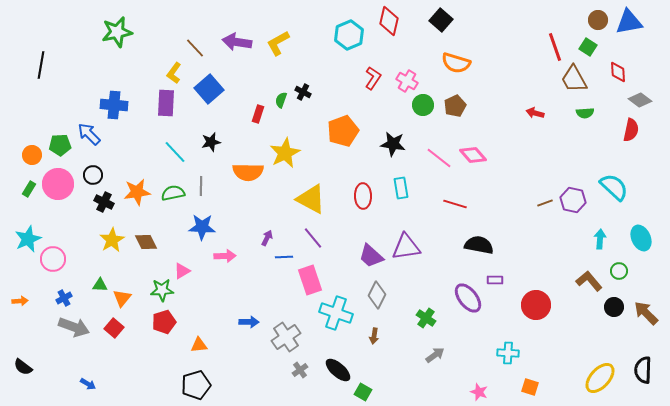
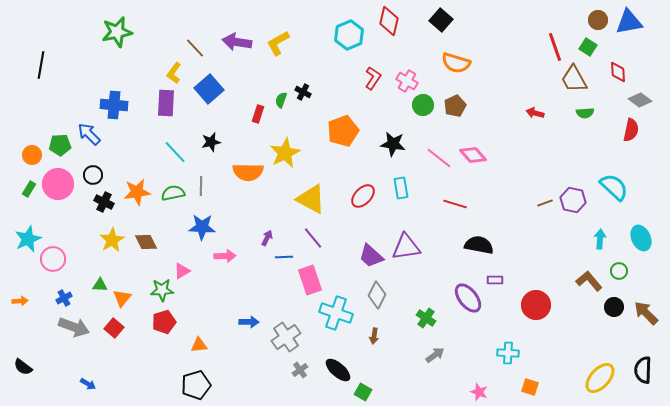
red ellipse at (363, 196): rotated 45 degrees clockwise
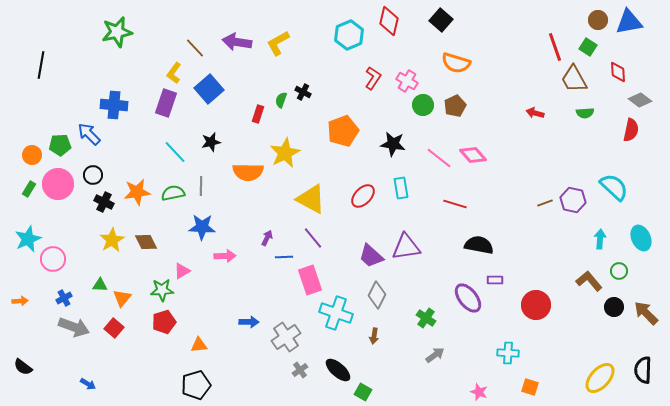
purple rectangle at (166, 103): rotated 16 degrees clockwise
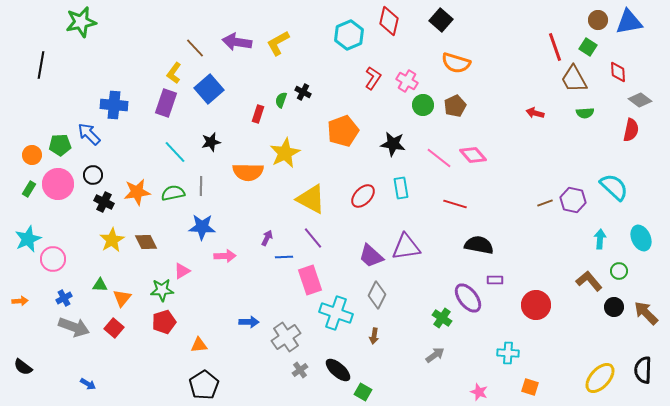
green star at (117, 32): moved 36 px left, 10 px up
green cross at (426, 318): moved 16 px right
black pentagon at (196, 385): moved 8 px right; rotated 16 degrees counterclockwise
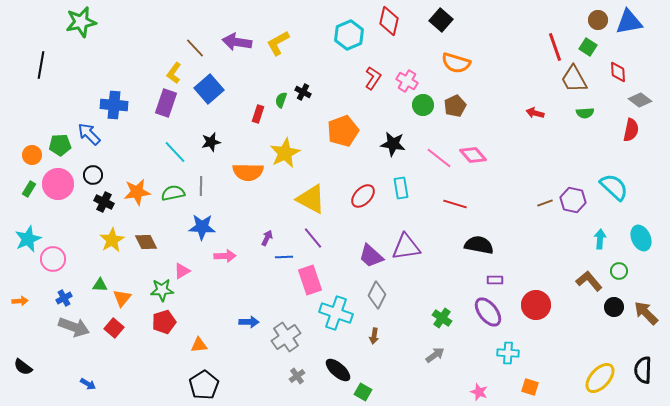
purple ellipse at (468, 298): moved 20 px right, 14 px down
gray cross at (300, 370): moved 3 px left, 6 px down
